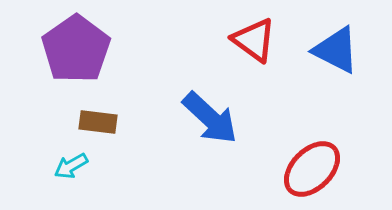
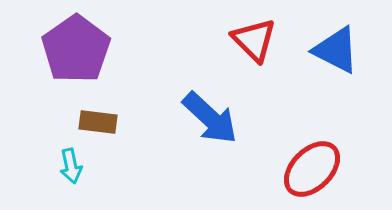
red triangle: rotated 9 degrees clockwise
cyan arrow: rotated 72 degrees counterclockwise
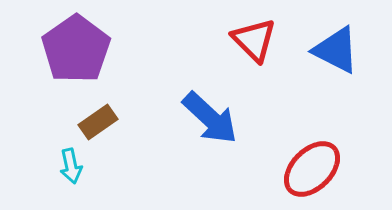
brown rectangle: rotated 42 degrees counterclockwise
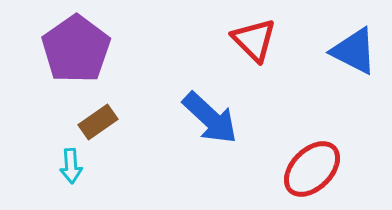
blue triangle: moved 18 px right, 1 px down
cyan arrow: rotated 8 degrees clockwise
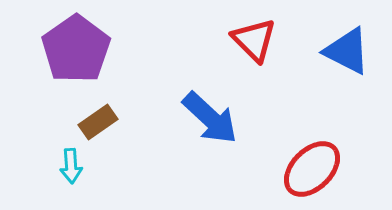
blue triangle: moved 7 px left
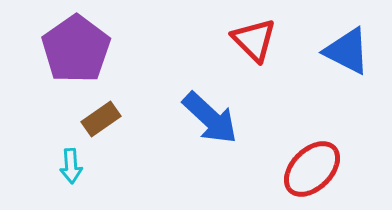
brown rectangle: moved 3 px right, 3 px up
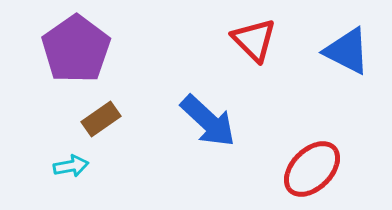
blue arrow: moved 2 px left, 3 px down
cyan arrow: rotated 96 degrees counterclockwise
